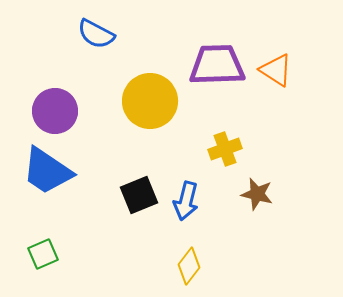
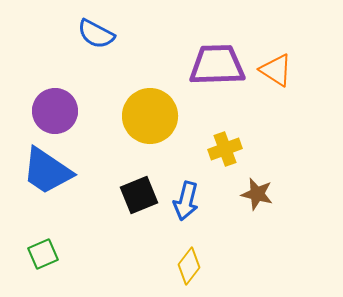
yellow circle: moved 15 px down
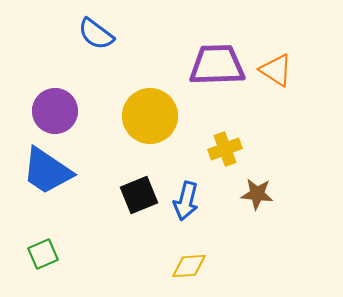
blue semicircle: rotated 9 degrees clockwise
brown star: rotated 8 degrees counterclockwise
yellow diamond: rotated 48 degrees clockwise
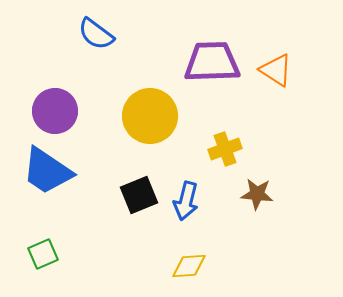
purple trapezoid: moved 5 px left, 3 px up
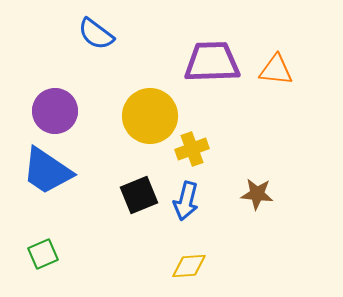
orange triangle: rotated 27 degrees counterclockwise
yellow cross: moved 33 px left
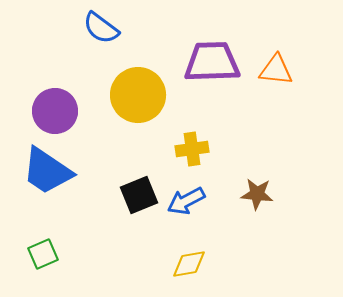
blue semicircle: moved 5 px right, 6 px up
yellow circle: moved 12 px left, 21 px up
yellow cross: rotated 12 degrees clockwise
blue arrow: rotated 48 degrees clockwise
yellow diamond: moved 2 px up; rotated 6 degrees counterclockwise
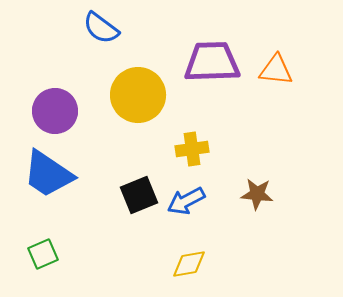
blue trapezoid: moved 1 px right, 3 px down
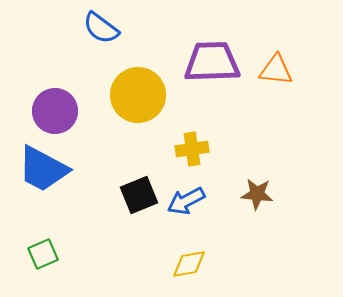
blue trapezoid: moved 5 px left, 5 px up; rotated 6 degrees counterclockwise
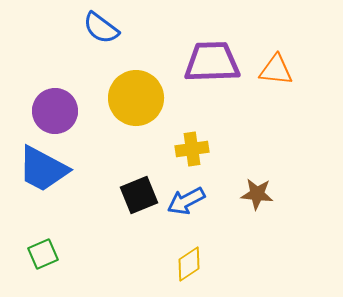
yellow circle: moved 2 px left, 3 px down
yellow diamond: rotated 24 degrees counterclockwise
